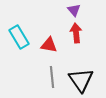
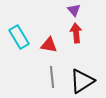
black triangle: moved 1 px right, 1 px down; rotated 32 degrees clockwise
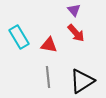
red arrow: rotated 144 degrees clockwise
gray line: moved 4 px left
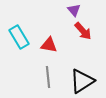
red arrow: moved 7 px right, 2 px up
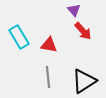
black triangle: moved 2 px right
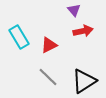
red arrow: rotated 60 degrees counterclockwise
red triangle: rotated 36 degrees counterclockwise
gray line: rotated 40 degrees counterclockwise
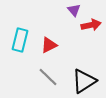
red arrow: moved 8 px right, 6 px up
cyan rectangle: moved 1 px right, 3 px down; rotated 45 degrees clockwise
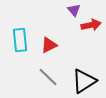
cyan rectangle: rotated 20 degrees counterclockwise
